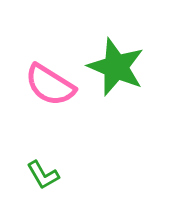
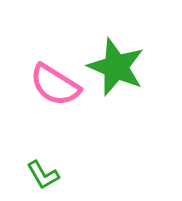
pink semicircle: moved 5 px right
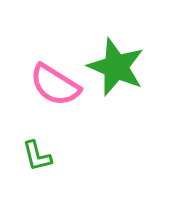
green L-shape: moved 6 px left, 19 px up; rotated 16 degrees clockwise
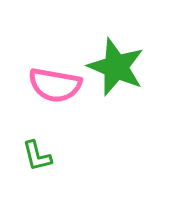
pink semicircle: rotated 22 degrees counterclockwise
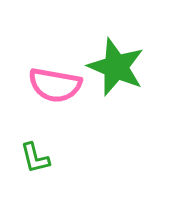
green L-shape: moved 2 px left, 2 px down
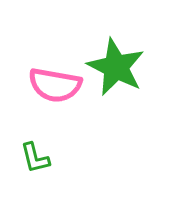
green star: rotated 4 degrees clockwise
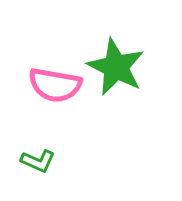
green L-shape: moved 3 px right, 3 px down; rotated 52 degrees counterclockwise
